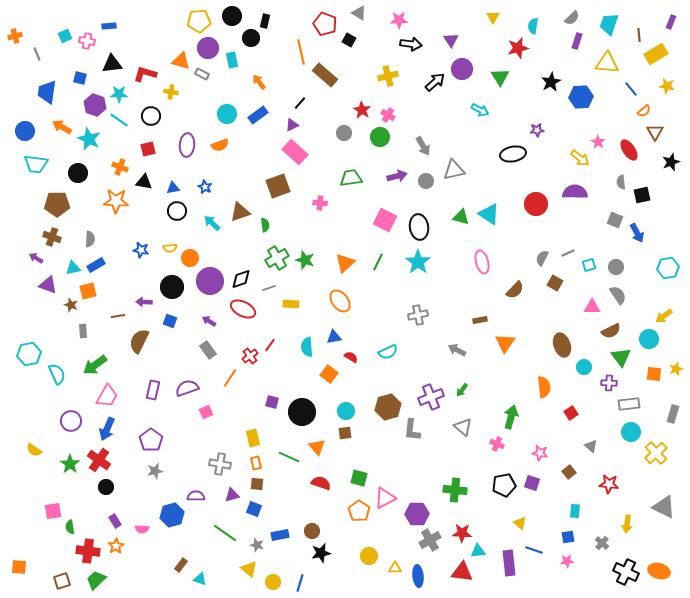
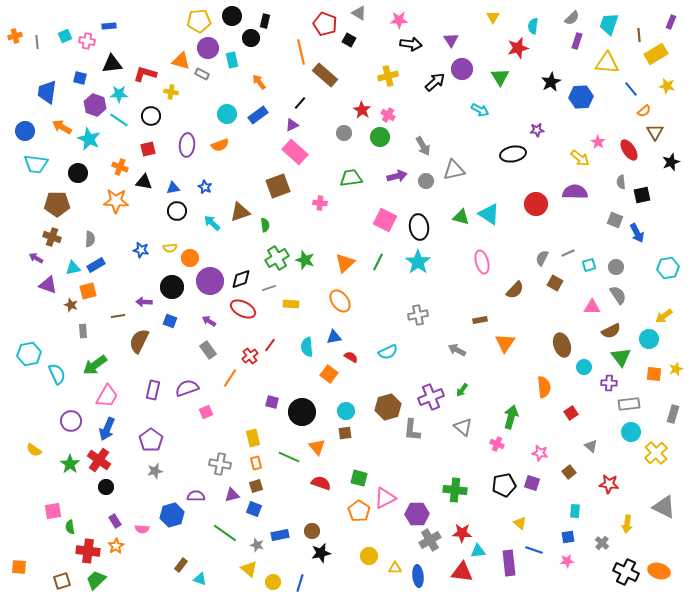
gray line at (37, 54): moved 12 px up; rotated 16 degrees clockwise
brown square at (257, 484): moved 1 px left, 2 px down; rotated 24 degrees counterclockwise
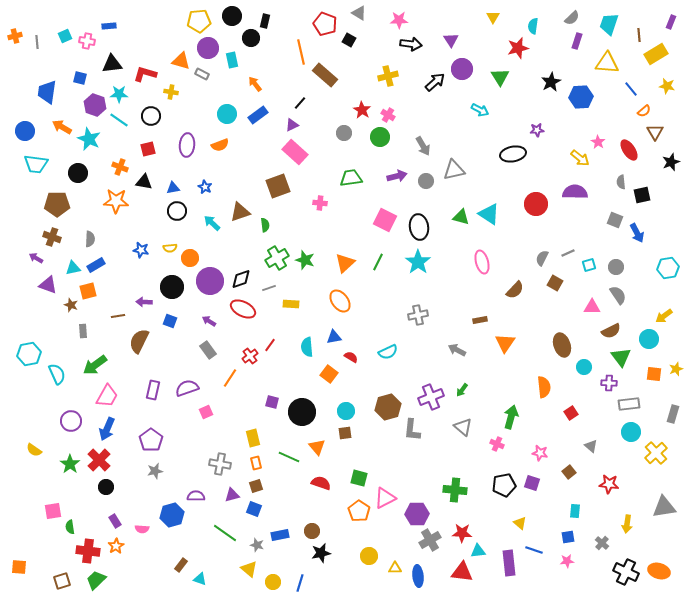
orange arrow at (259, 82): moved 4 px left, 2 px down
red cross at (99, 460): rotated 10 degrees clockwise
gray triangle at (664, 507): rotated 35 degrees counterclockwise
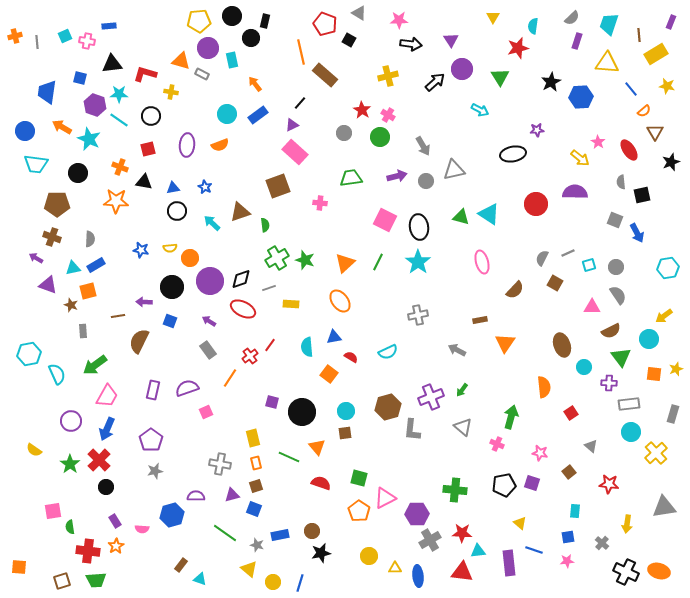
green trapezoid at (96, 580): rotated 140 degrees counterclockwise
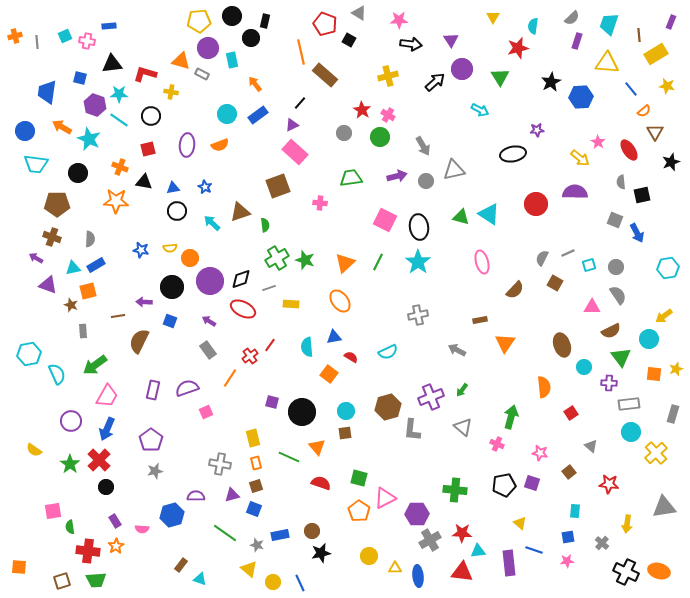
blue line at (300, 583): rotated 42 degrees counterclockwise
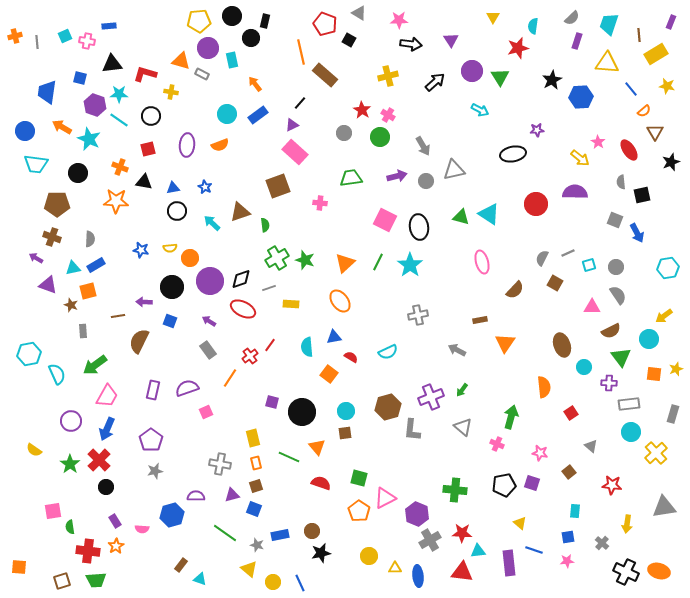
purple circle at (462, 69): moved 10 px right, 2 px down
black star at (551, 82): moved 1 px right, 2 px up
cyan star at (418, 262): moved 8 px left, 3 px down
red star at (609, 484): moved 3 px right, 1 px down
purple hexagon at (417, 514): rotated 25 degrees clockwise
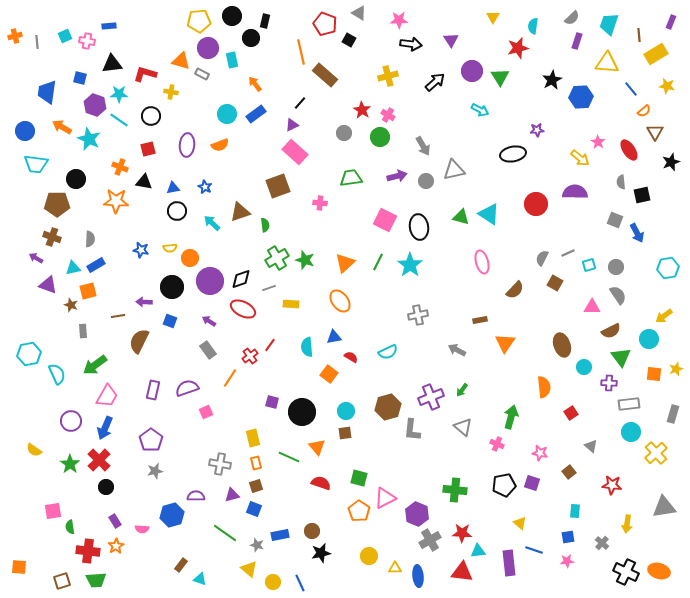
blue rectangle at (258, 115): moved 2 px left, 1 px up
black circle at (78, 173): moved 2 px left, 6 px down
blue arrow at (107, 429): moved 2 px left, 1 px up
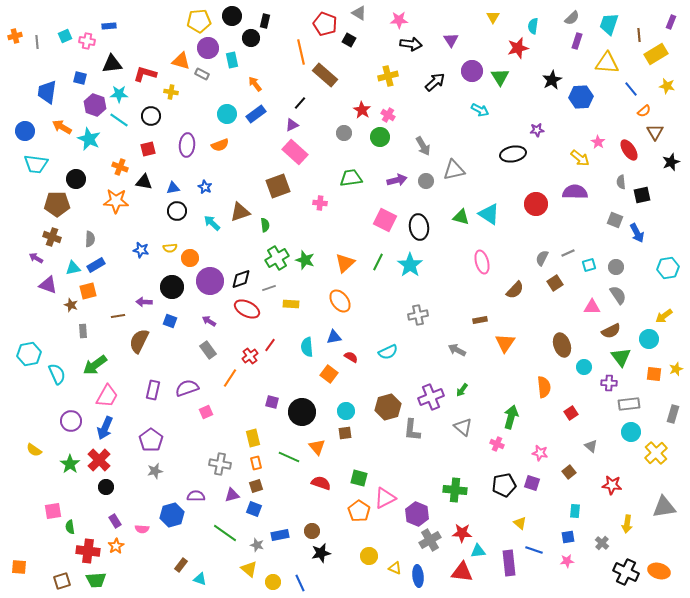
purple arrow at (397, 176): moved 4 px down
brown square at (555, 283): rotated 28 degrees clockwise
red ellipse at (243, 309): moved 4 px right
yellow triangle at (395, 568): rotated 24 degrees clockwise
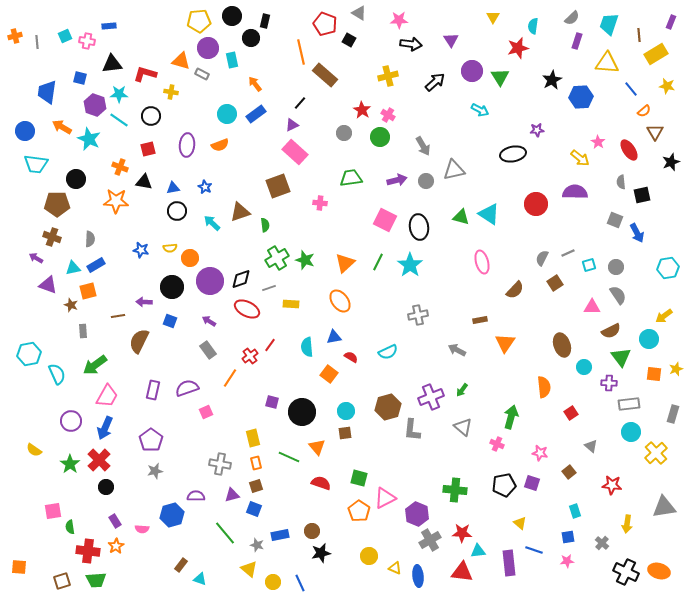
cyan rectangle at (575, 511): rotated 24 degrees counterclockwise
green line at (225, 533): rotated 15 degrees clockwise
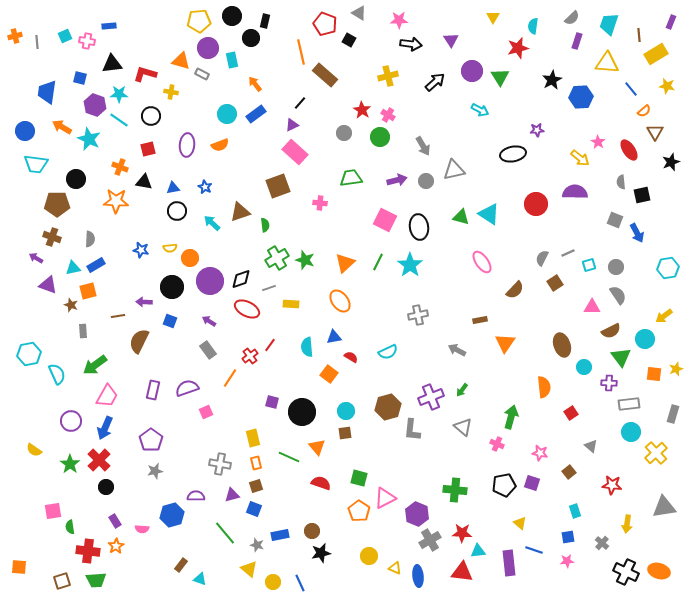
pink ellipse at (482, 262): rotated 20 degrees counterclockwise
cyan circle at (649, 339): moved 4 px left
